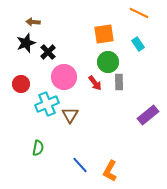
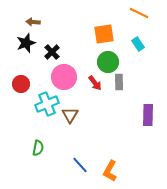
black cross: moved 4 px right
purple rectangle: rotated 50 degrees counterclockwise
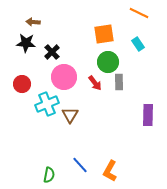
black star: rotated 24 degrees clockwise
red circle: moved 1 px right
green semicircle: moved 11 px right, 27 px down
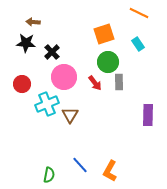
orange square: rotated 10 degrees counterclockwise
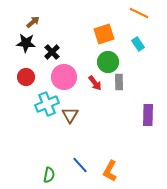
brown arrow: rotated 136 degrees clockwise
red circle: moved 4 px right, 7 px up
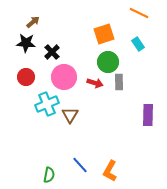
red arrow: rotated 35 degrees counterclockwise
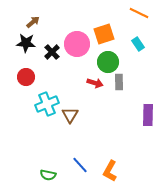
pink circle: moved 13 px right, 33 px up
green semicircle: moved 1 px left; rotated 91 degrees clockwise
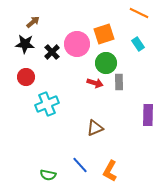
black star: moved 1 px left, 1 px down
green circle: moved 2 px left, 1 px down
brown triangle: moved 25 px right, 13 px down; rotated 36 degrees clockwise
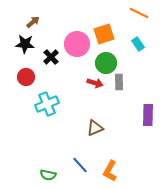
black cross: moved 1 px left, 5 px down
